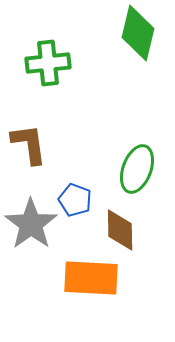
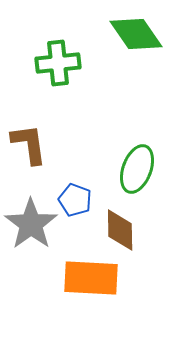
green diamond: moved 2 px left, 1 px down; rotated 48 degrees counterclockwise
green cross: moved 10 px right
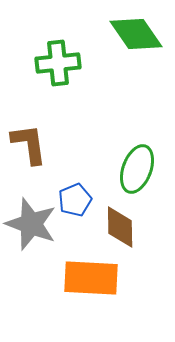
blue pentagon: rotated 28 degrees clockwise
gray star: rotated 16 degrees counterclockwise
brown diamond: moved 3 px up
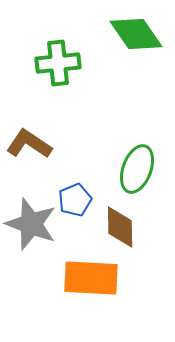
brown L-shape: rotated 48 degrees counterclockwise
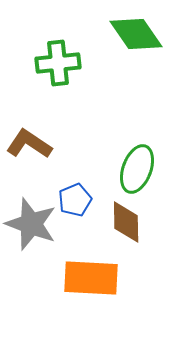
brown diamond: moved 6 px right, 5 px up
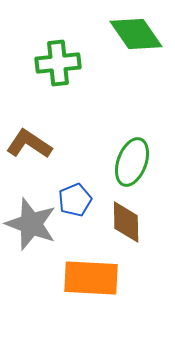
green ellipse: moved 5 px left, 7 px up
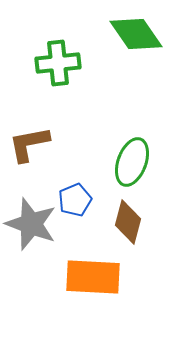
brown L-shape: rotated 45 degrees counterclockwise
brown diamond: moved 2 px right; rotated 15 degrees clockwise
orange rectangle: moved 2 px right, 1 px up
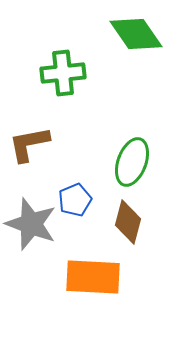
green cross: moved 5 px right, 10 px down
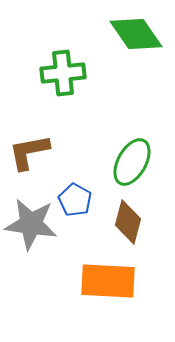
brown L-shape: moved 8 px down
green ellipse: rotated 9 degrees clockwise
blue pentagon: rotated 20 degrees counterclockwise
gray star: rotated 12 degrees counterclockwise
orange rectangle: moved 15 px right, 4 px down
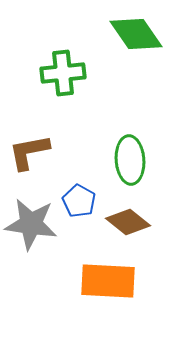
green ellipse: moved 2 px left, 2 px up; rotated 33 degrees counterclockwise
blue pentagon: moved 4 px right, 1 px down
brown diamond: rotated 66 degrees counterclockwise
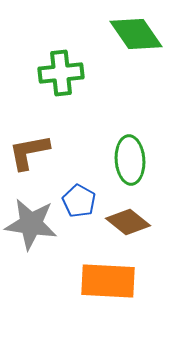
green cross: moved 2 px left
